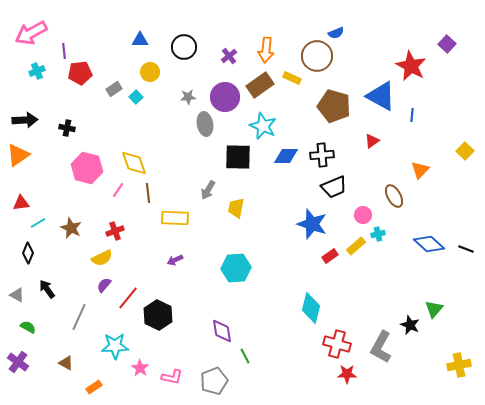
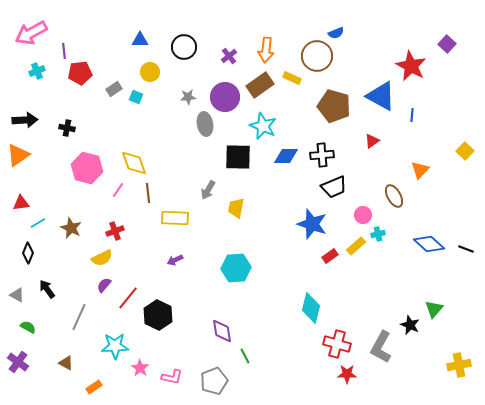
cyan square at (136, 97): rotated 24 degrees counterclockwise
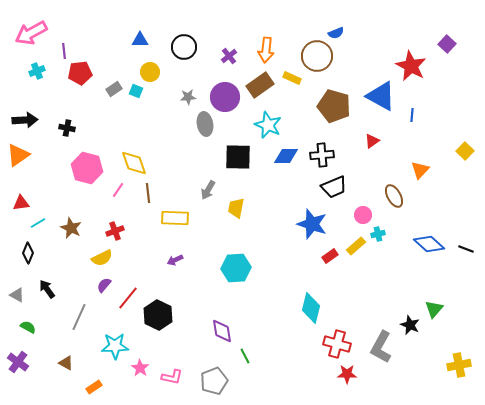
cyan square at (136, 97): moved 6 px up
cyan star at (263, 126): moved 5 px right, 1 px up
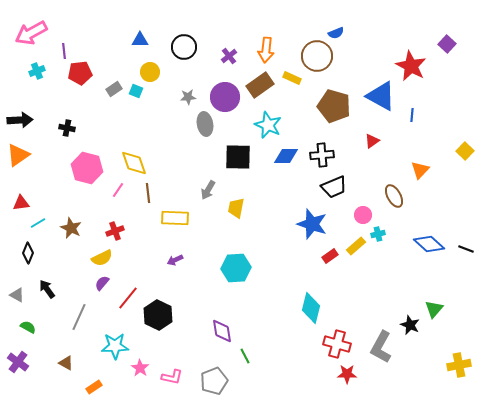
black arrow at (25, 120): moved 5 px left
purple semicircle at (104, 285): moved 2 px left, 2 px up
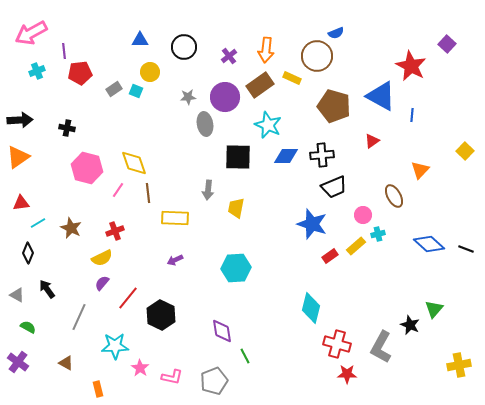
orange triangle at (18, 155): moved 2 px down
gray arrow at (208, 190): rotated 24 degrees counterclockwise
black hexagon at (158, 315): moved 3 px right
orange rectangle at (94, 387): moved 4 px right, 2 px down; rotated 70 degrees counterclockwise
